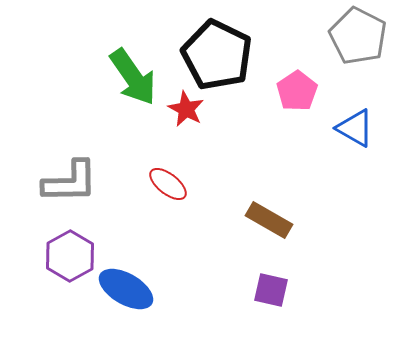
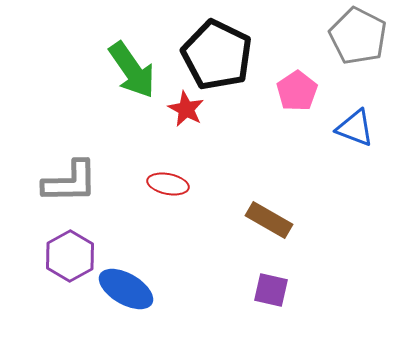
green arrow: moved 1 px left, 7 px up
blue triangle: rotated 9 degrees counterclockwise
red ellipse: rotated 27 degrees counterclockwise
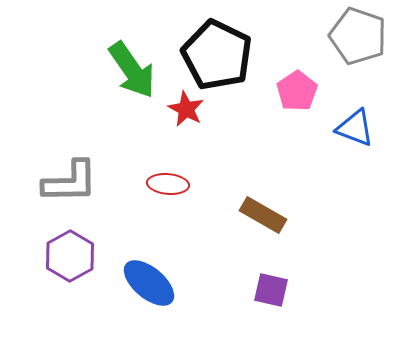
gray pentagon: rotated 8 degrees counterclockwise
red ellipse: rotated 6 degrees counterclockwise
brown rectangle: moved 6 px left, 5 px up
blue ellipse: moved 23 px right, 6 px up; rotated 10 degrees clockwise
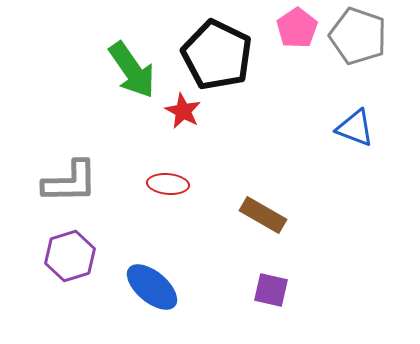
pink pentagon: moved 63 px up
red star: moved 3 px left, 2 px down
purple hexagon: rotated 12 degrees clockwise
blue ellipse: moved 3 px right, 4 px down
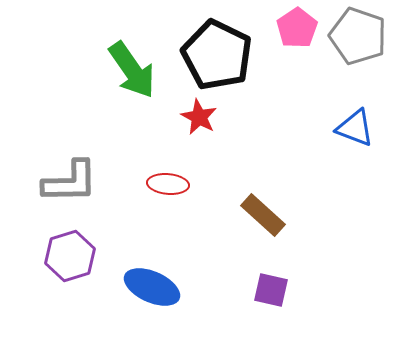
red star: moved 16 px right, 6 px down
brown rectangle: rotated 12 degrees clockwise
blue ellipse: rotated 16 degrees counterclockwise
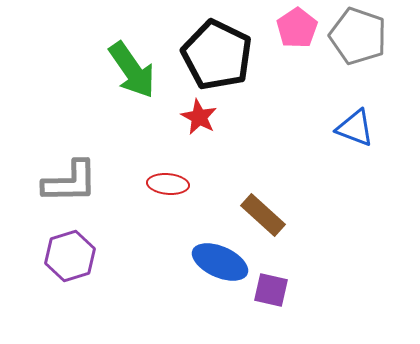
blue ellipse: moved 68 px right, 25 px up
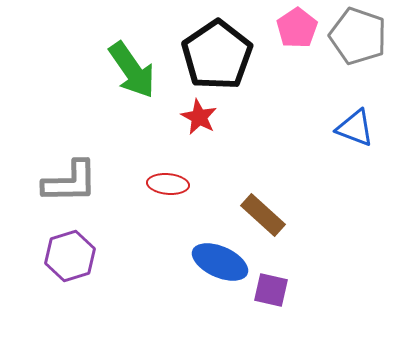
black pentagon: rotated 12 degrees clockwise
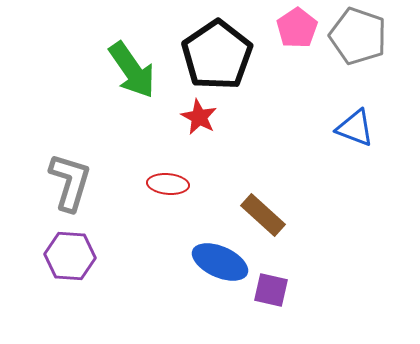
gray L-shape: rotated 72 degrees counterclockwise
purple hexagon: rotated 21 degrees clockwise
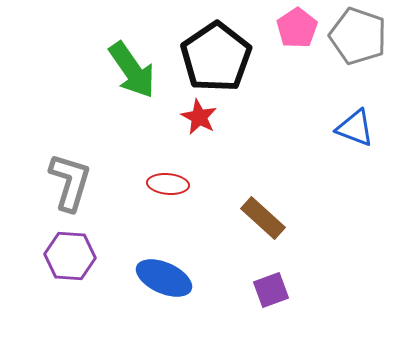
black pentagon: moved 1 px left, 2 px down
brown rectangle: moved 3 px down
blue ellipse: moved 56 px left, 16 px down
purple square: rotated 33 degrees counterclockwise
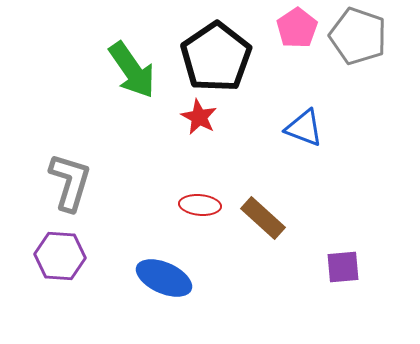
blue triangle: moved 51 px left
red ellipse: moved 32 px right, 21 px down
purple hexagon: moved 10 px left
purple square: moved 72 px right, 23 px up; rotated 15 degrees clockwise
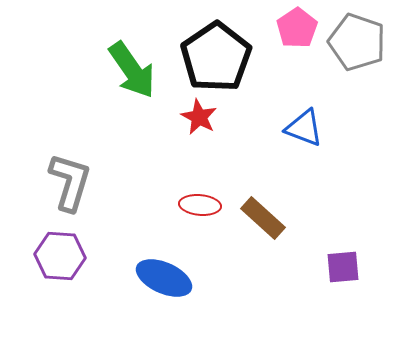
gray pentagon: moved 1 px left, 6 px down
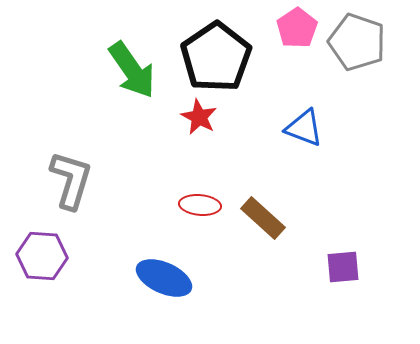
gray L-shape: moved 1 px right, 2 px up
purple hexagon: moved 18 px left
